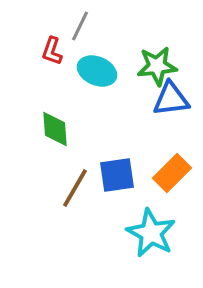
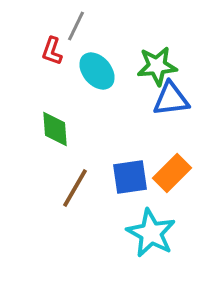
gray line: moved 4 px left
cyan ellipse: rotated 27 degrees clockwise
blue square: moved 13 px right, 2 px down
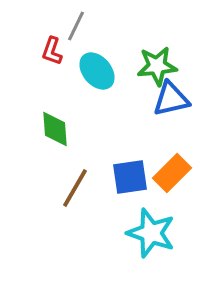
blue triangle: rotated 6 degrees counterclockwise
cyan star: rotated 9 degrees counterclockwise
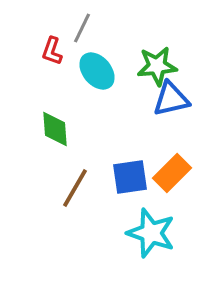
gray line: moved 6 px right, 2 px down
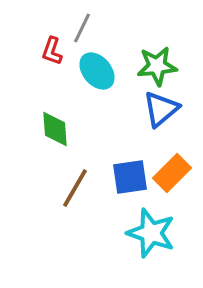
blue triangle: moved 10 px left, 10 px down; rotated 27 degrees counterclockwise
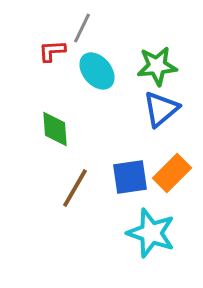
red L-shape: rotated 68 degrees clockwise
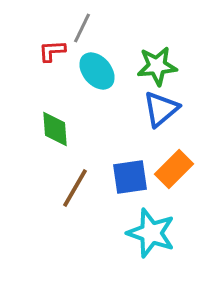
orange rectangle: moved 2 px right, 4 px up
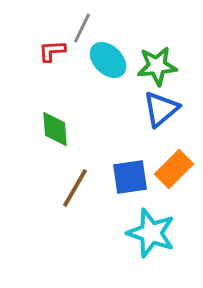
cyan ellipse: moved 11 px right, 11 px up; rotated 6 degrees counterclockwise
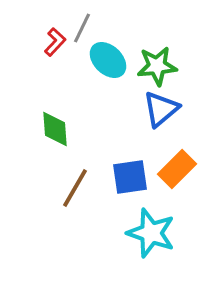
red L-shape: moved 3 px right, 9 px up; rotated 136 degrees clockwise
orange rectangle: moved 3 px right
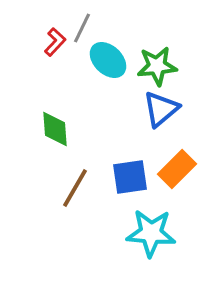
cyan star: rotated 15 degrees counterclockwise
